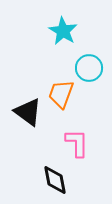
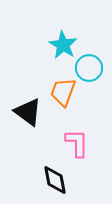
cyan star: moved 14 px down
orange trapezoid: moved 2 px right, 2 px up
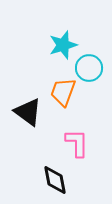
cyan star: rotated 24 degrees clockwise
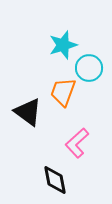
pink L-shape: rotated 132 degrees counterclockwise
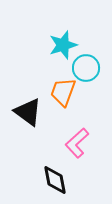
cyan circle: moved 3 px left
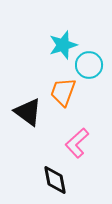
cyan circle: moved 3 px right, 3 px up
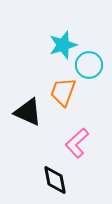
black triangle: rotated 12 degrees counterclockwise
